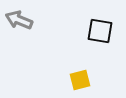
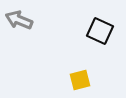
black square: rotated 16 degrees clockwise
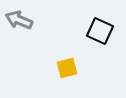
yellow square: moved 13 px left, 12 px up
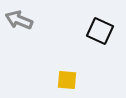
yellow square: moved 12 px down; rotated 20 degrees clockwise
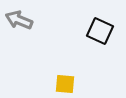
yellow square: moved 2 px left, 4 px down
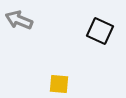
yellow square: moved 6 px left
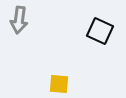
gray arrow: rotated 104 degrees counterclockwise
